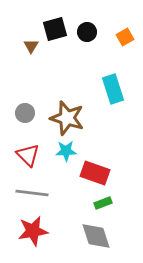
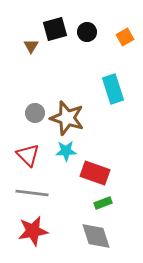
gray circle: moved 10 px right
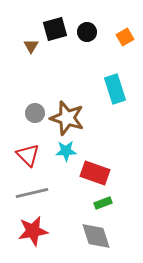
cyan rectangle: moved 2 px right
gray line: rotated 20 degrees counterclockwise
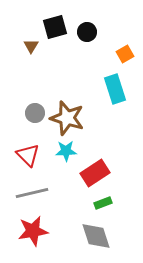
black square: moved 2 px up
orange square: moved 17 px down
red rectangle: rotated 52 degrees counterclockwise
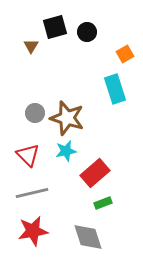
cyan star: rotated 10 degrees counterclockwise
red rectangle: rotated 8 degrees counterclockwise
gray diamond: moved 8 px left, 1 px down
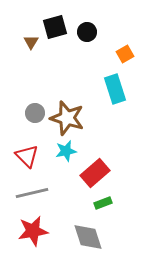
brown triangle: moved 4 px up
red triangle: moved 1 px left, 1 px down
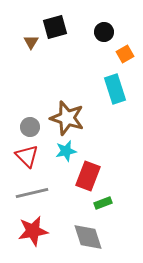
black circle: moved 17 px right
gray circle: moved 5 px left, 14 px down
red rectangle: moved 7 px left, 3 px down; rotated 28 degrees counterclockwise
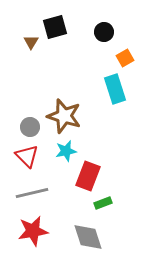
orange square: moved 4 px down
brown star: moved 3 px left, 2 px up
